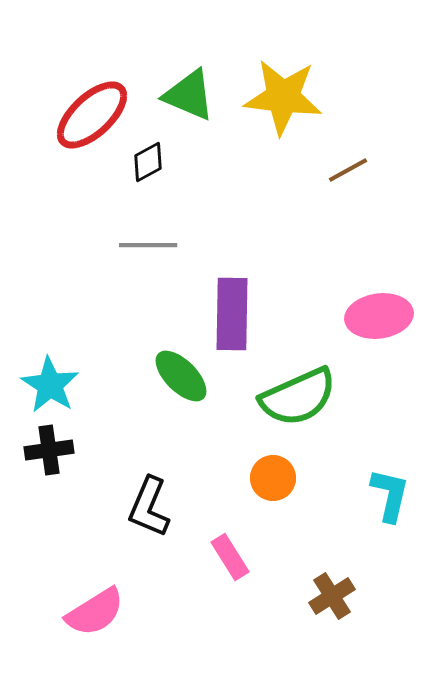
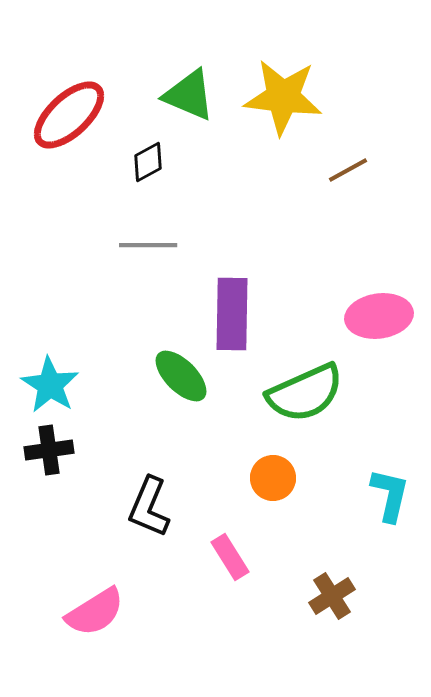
red ellipse: moved 23 px left
green semicircle: moved 7 px right, 4 px up
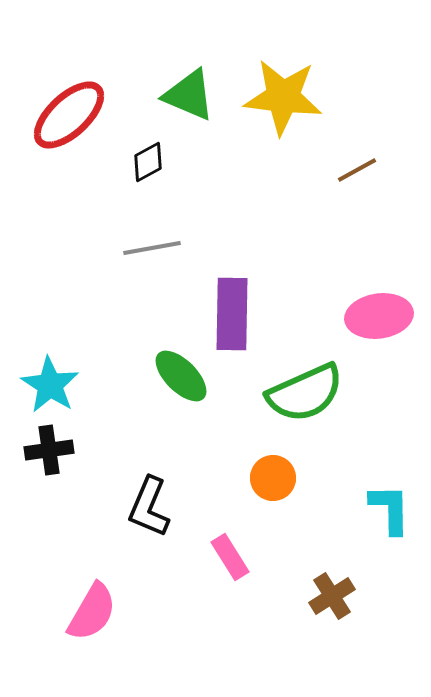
brown line: moved 9 px right
gray line: moved 4 px right, 3 px down; rotated 10 degrees counterclockwise
cyan L-shape: moved 14 px down; rotated 14 degrees counterclockwise
pink semicircle: moved 3 px left; rotated 28 degrees counterclockwise
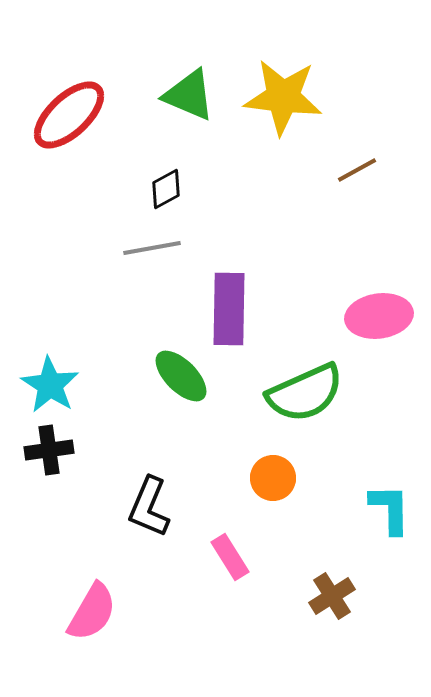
black diamond: moved 18 px right, 27 px down
purple rectangle: moved 3 px left, 5 px up
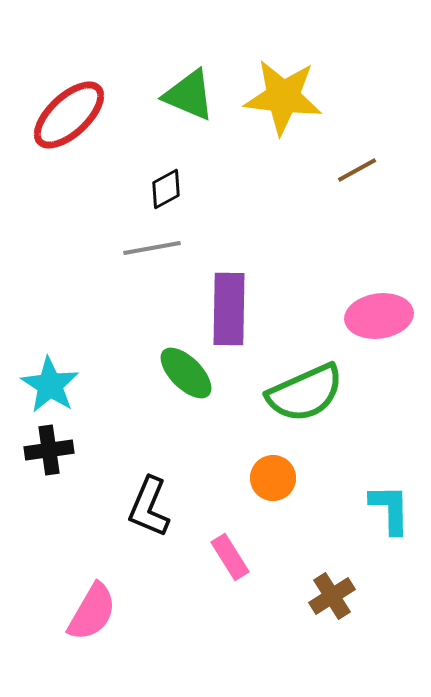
green ellipse: moved 5 px right, 3 px up
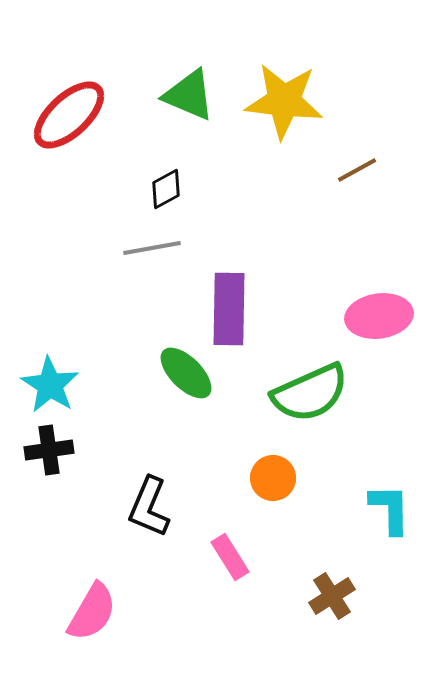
yellow star: moved 1 px right, 4 px down
green semicircle: moved 5 px right
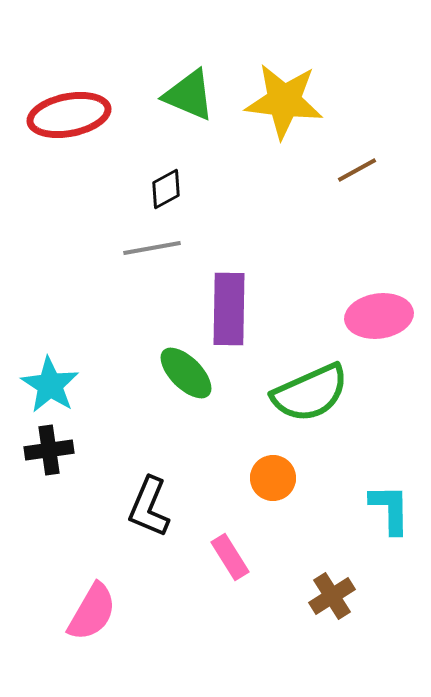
red ellipse: rotated 32 degrees clockwise
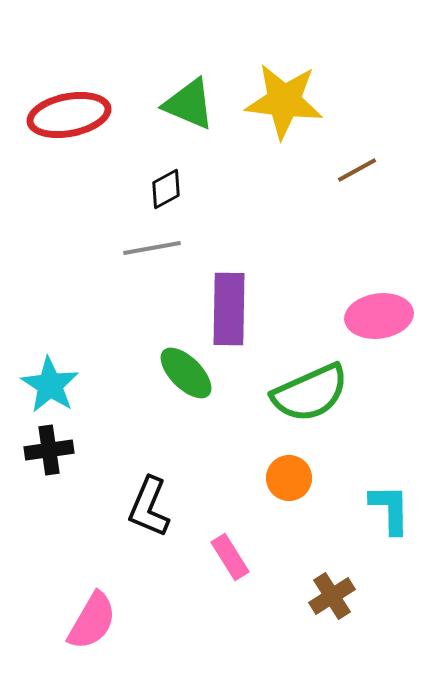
green triangle: moved 9 px down
orange circle: moved 16 px right
pink semicircle: moved 9 px down
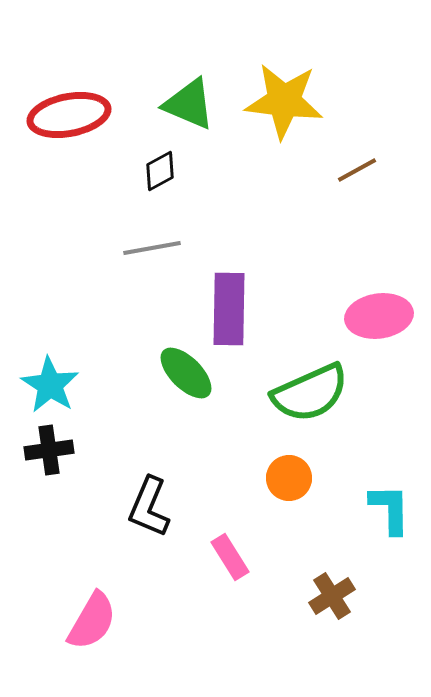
black diamond: moved 6 px left, 18 px up
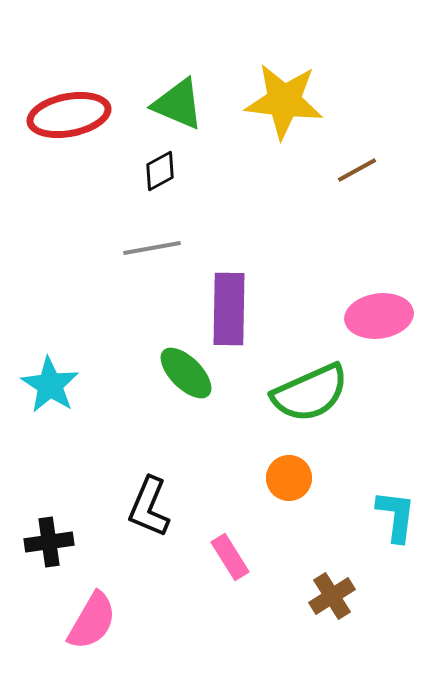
green triangle: moved 11 px left
black cross: moved 92 px down
cyan L-shape: moved 6 px right, 7 px down; rotated 8 degrees clockwise
